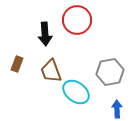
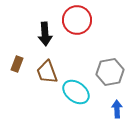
brown trapezoid: moved 4 px left, 1 px down
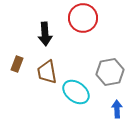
red circle: moved 6 px right, 2 px up
brown trapezoid: rotated 10 degrees clockwise
